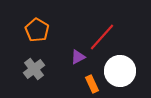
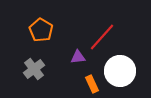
orange pentagon: moved 4 px right
purple triangle: rotated 21 degrees clockwise
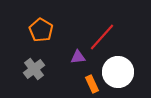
white circle: moved 2 px left, 1 px down
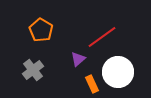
red line: rotated 12 degrees clockwise
purple triangle: moved 2 px down; rotated 35 degrees counterclockwise
gray cross: moved 1 px left, 1 px down
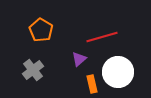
red line: rotated 20 degrees clockwise
purple triangle: moved 1 px right
orange rectangle: rotated 12 degrees clockwise
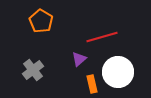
orange pentagon: moved 9 px up
